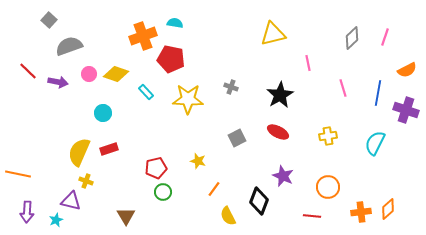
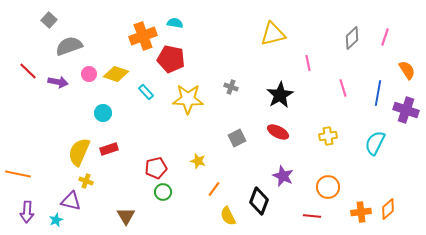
orange semicircle at (407, 70): rotated 96 degrees counterclockwise
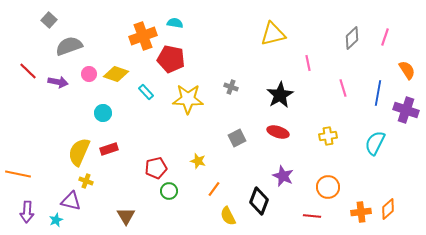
red ellipse at (278, 132): rotated 10 degrees counterclockwise
green circle at (163, 192): moved 6 px right, 1 px up
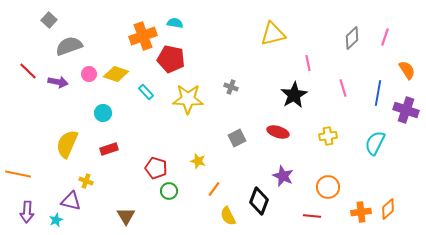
black star at (280, 95): moved 14 px right
yellow semicircle at (79, 152): moved 12 px left, 8 px up
red pentagon at (156, 168): rotated 30 degrees clockwise
